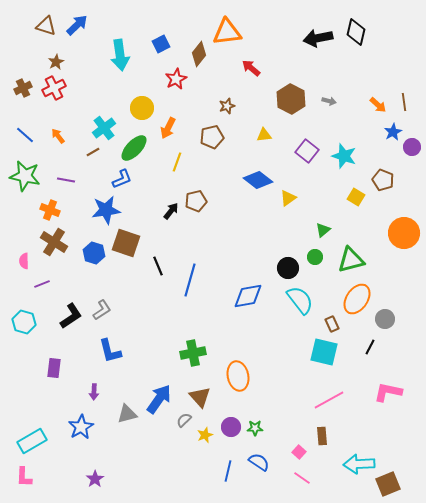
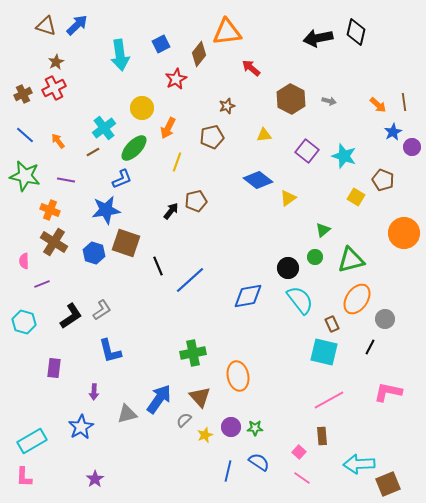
brown cross at (23, 88): moved 6 px down
orange arrow at (58, 136): moved 5 px down
blue line at (190, 280): rotated 32 degrees clockwise
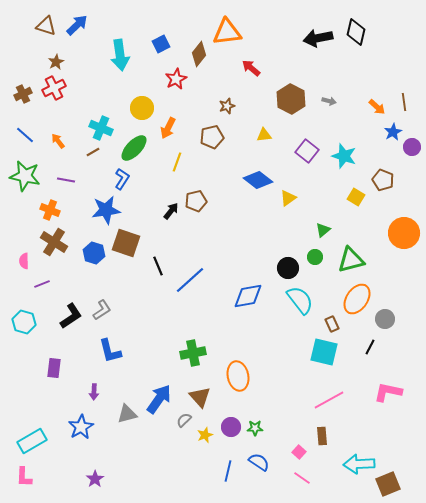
orange arrow at (378, 105): moved 1 px left, 2 px down
cyan cross at (104, 128): moved 3 px left; rotated 30 degrees counterclockwise
blue L-shape at (122, 179): rotated 35 degrees counterclockwise
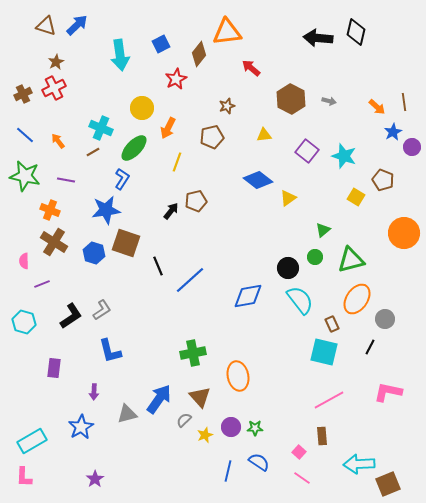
black arrow at (318, 38): rotated 16 degrees clockwise
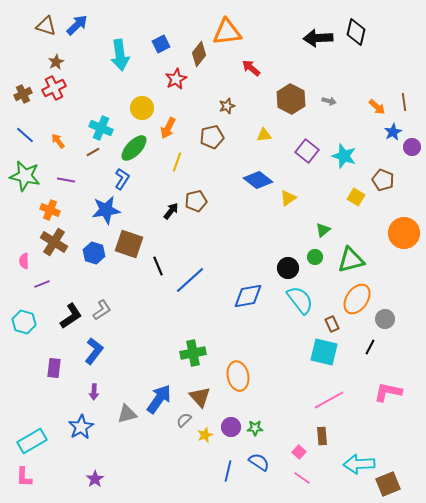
black arrow at (318, 38): rotated 8 degrees counterclockwise
brown square at (126, 243): moved 3 px right, 1 px down
blue L-shape at (110, 351): moved 16 px left; rotated 128 degrees counterclockwise
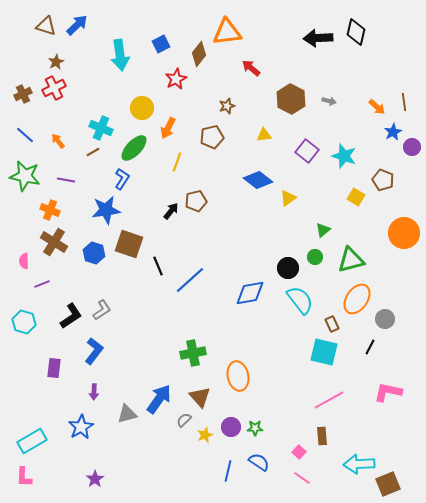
blue diamond at (248, 296): moved 2 px right, 3 px up
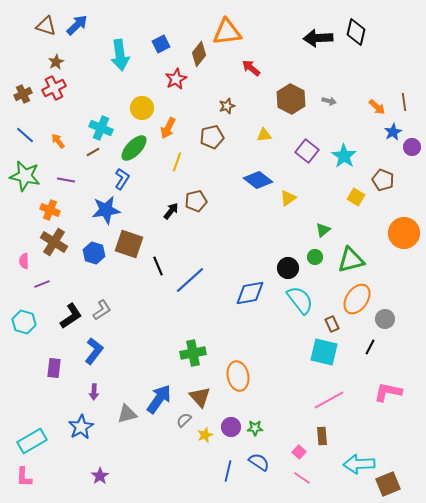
cyan star at (344, 156): rotated 15 degrees clockwise
purple star at (95, 479): moved 5 px right, 3 px up
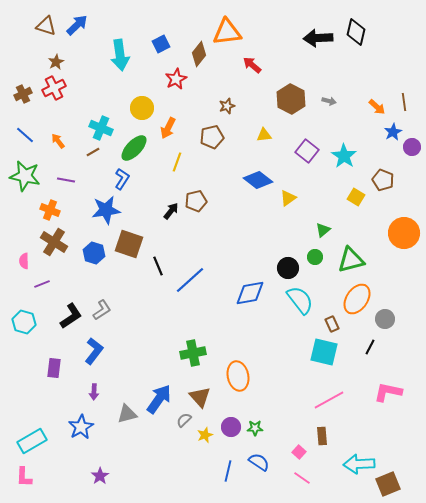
red arrow at (251, 68): moved 1 px right, 3 px up
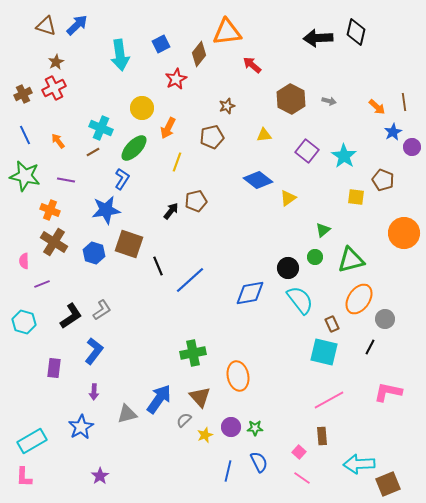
blue line at (25, 135): rotated 24 degrees clockwise
yellow square at (356, 197): rotated 24 degrees counterclockwise
orange ellipse at (357, 299): moved 2 px right
blue semicircle at (259, 462): rotated 30 degrees clockwise
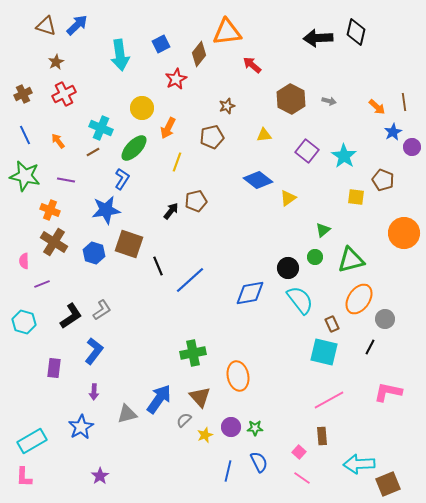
red cross at (54, 88): moved 10 px right, 6 px down
